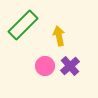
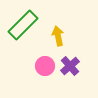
yellow arrow: moved 1 px left
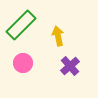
green rectangle: moved 2 px left
pink circle: moved 22 px left, 3 px up
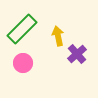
green rectangle: moved 1 px right, 4 px down
purple cross: moved 7 px right, 12 px up
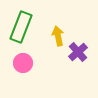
green rectangle: moved 1 px left, 2 px up; rotated 24 degrees counterclockwise
purple cross: moved 1 px right, 2 px up
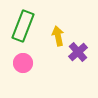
green rectangle: moved 2 px right, 1 px up
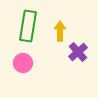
green rectangle: moved 5 px right; rotated 12 degrees counterclockwise
yellow arrow: moved 2 px right, 5 px up; rotated 12 degrees clockwise
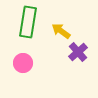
green rectangle: moved 4 px up
yellow arrow: moved 1 px right; rotated 54 degrees counterclockwise
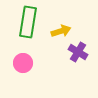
yellow arrow: rotated 126 degrees clockwise
purple cross: rotated 18 degrees counterclockwise
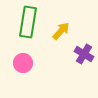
yellow arrow: rotated 30 degrees counterclockwise
purple cross: moved 6 px right, 2 px down
